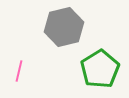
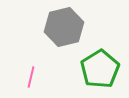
pink line: moved 12 px right, 6 px down
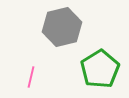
gray hexagon: moved 2 px left
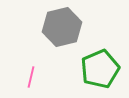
green pentagon: rotated 9 degrees clockwise
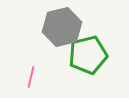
green pentagon: moved 12 px left, 14 px up; rotated 9 degrees clockwise
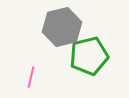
green pentagon: moved 1 px right, 1 px down
